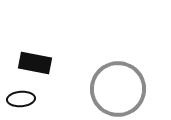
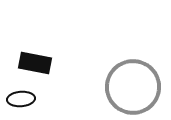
gray circle: moved 15 px right, 2 px up
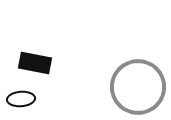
gray circle: moved 5 px right
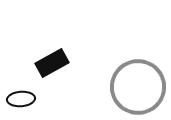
black rectangle: moved 17 px right; rotated 40 degrees counterclockwise
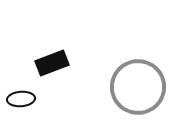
black rectangle: rotated 8 degrees clockwise
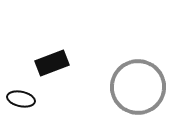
black ellipse: rotated 16 degrees clockwise
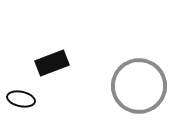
gray circle: moved 1 px right, 1 px up
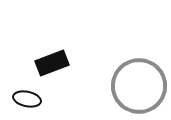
black ellipse: moved 6 px right
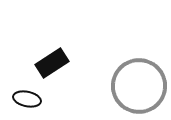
black rectangle: rotated 12 degrees counterclockwise
